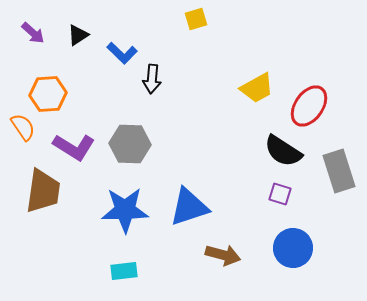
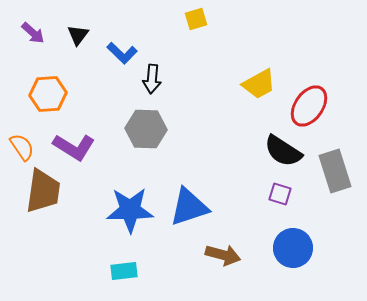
black triangle: rotated 20 degrees counterclockwise
yellow trapezoid: moved 2 px right, 4 px up
orange semicircle: moved 1 px left, 20 px down
gray hexagon: moved 16 px right, 15 px up
gray rectangle: moved 4 px left
blue star: moved 5 px right
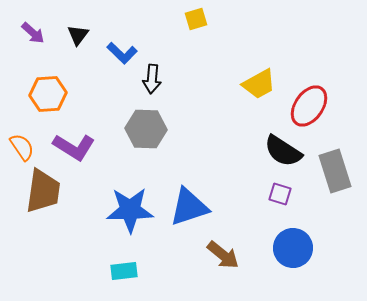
brown arrow: rotated 24 degrees clockwise
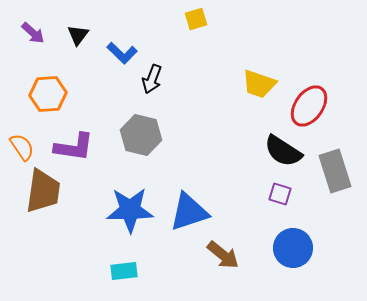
black arrow: rotated 16 degrees clockwise
yellow trapezoid: rotated 48 degrees clockwise
gray hexagon: moved 5 px left, 6 px down; rotated 12 degrees clockwise
purple L-shape: rotated 24 degrees counterclockwise
blue triangle: moved 5 px down
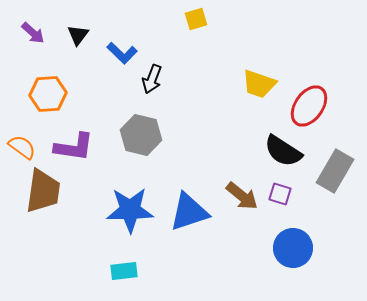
orange semicircle: rotated 20 degrees counterclockwise
gray rectangle: rotated 48 degrees clockwise
brown arrow: moved 19 px right, 59 px up
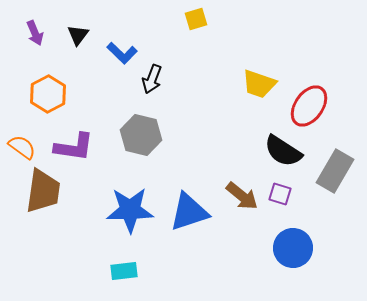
purple arrow: moved 2 px right; rotated 25 degrees clockwise
orange hexagon: rotated 24 degrees counterclockwise
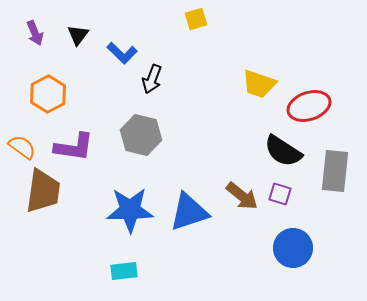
red ellipse: rotated 36 degrees clockwise
gray rectangle: rotated 24 degrees counterclockwise
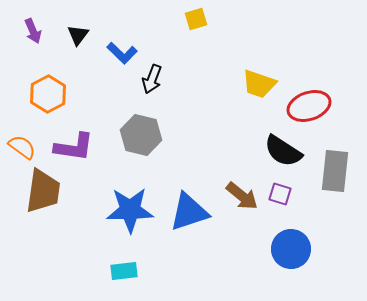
purple arrow: moved 2 px left, 2 px up
blue circle: moved 2 px left, 1 px down
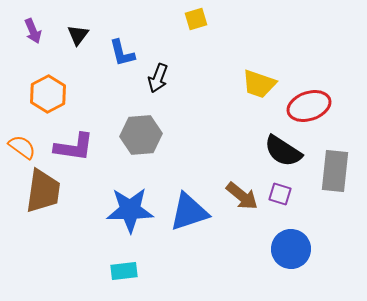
blue L-shape: rotated 32 degrees clockwise
black arrow: moved 6 px right, 1 px up
gray hexagon: rotated 18 degrees counterclockwise
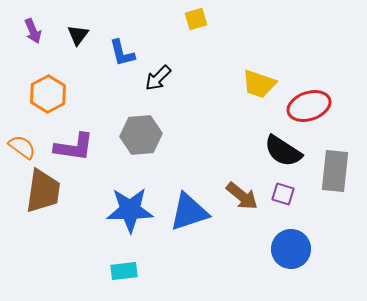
black arrow: rotated 24 degrees clockwise
purple square: moved 3 px right
